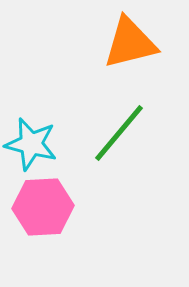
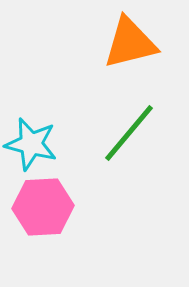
green line: moved 10 px right
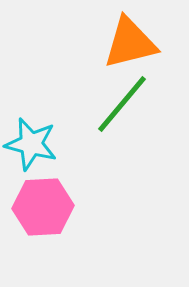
green line: moved 7 px left, 29 px up
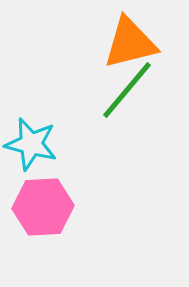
green line: moved 5 px right, 14 px up
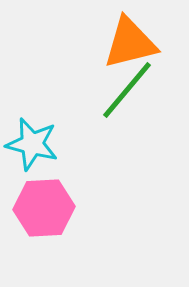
cyan star: moved 1 px right
pink hexagon: moved 1 px right, 1 px down
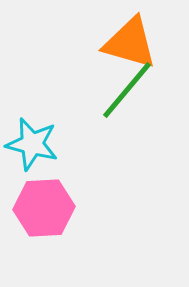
orange triangle: rotated 30 degrees clockwise
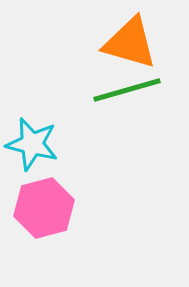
green line: rotated 34 degrees clockwise
pink hexagon: rotated 12 degrees counterclockwise
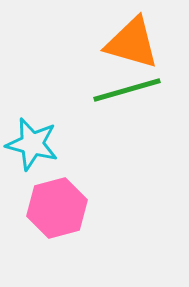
orange triangle: moved 2 px right
pink hexagon: moved 13 px right
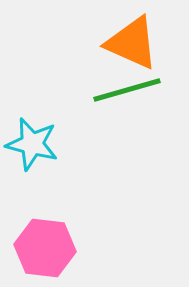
orange triangle: rotated 8 degrees clockwise
pink hexagon: moved 12 px left, 40 px down; rotated 22 degrees clockwise
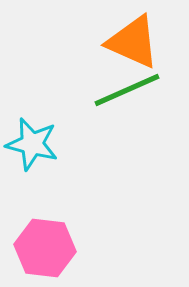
orange triangle: moved 1 px right, 1 px up
green line: rotated 8 degrees counterclockwise
